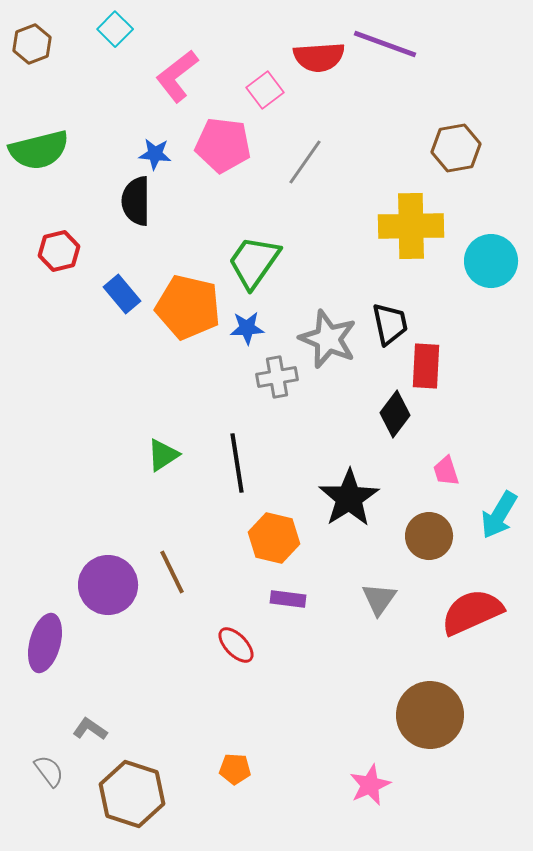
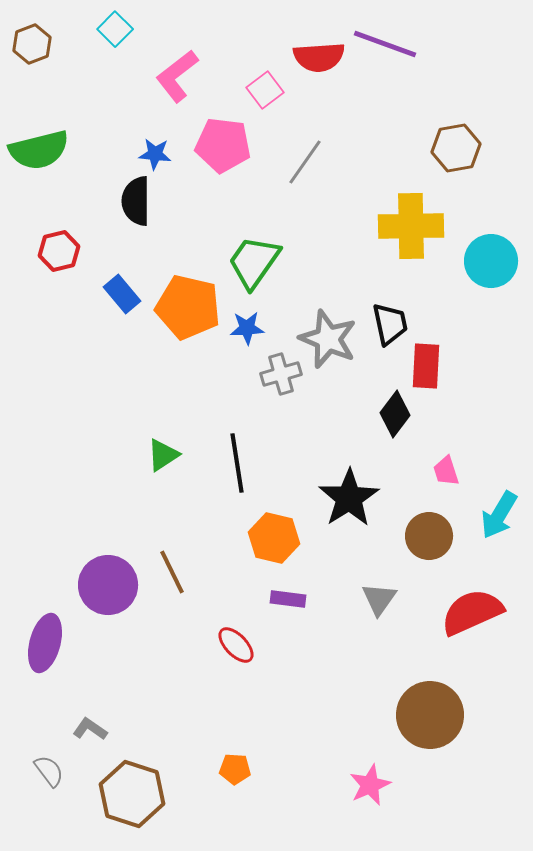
gray cross at (277, 377): moved 4 px right, 3 px up; rotated 6 degrees counterclockwise
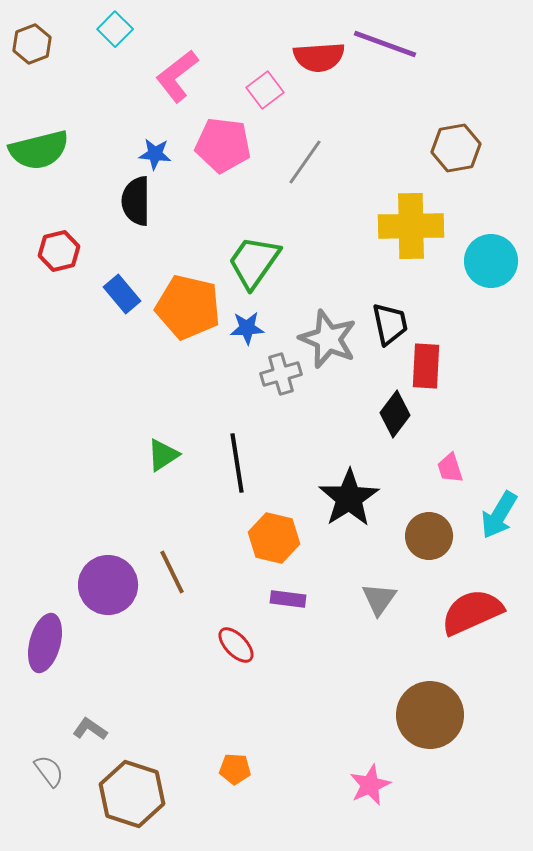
pink trapezoid at (446, 471): moved 4 px right, 3 px up
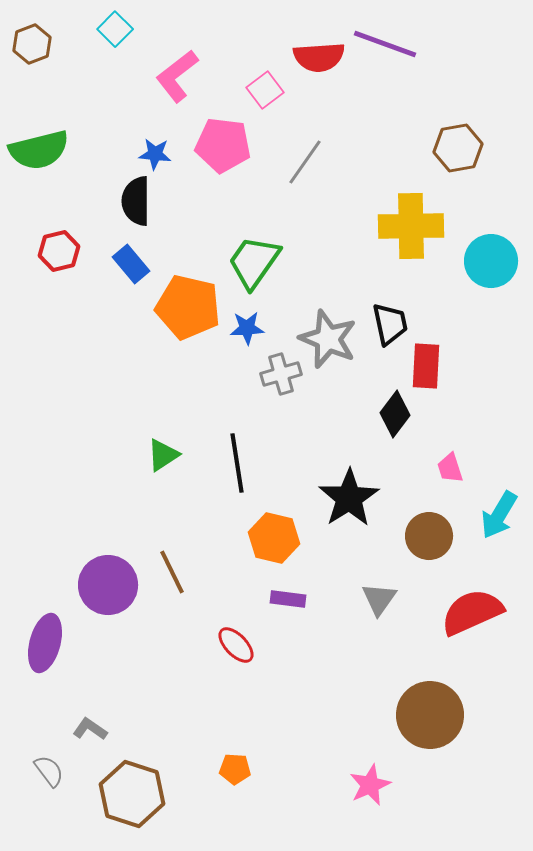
brown hexagon at (456, 148): moved 2 px right
blue rectangle at (122, 294): moved 9 px right, 30 px up
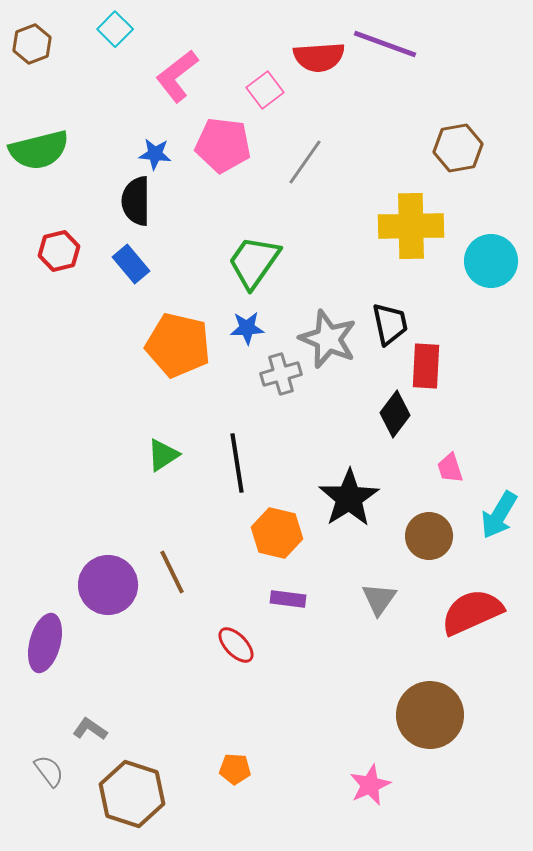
orange pentagon at (188, 307): moved 10 px left, 38 px down
orange hexagon at (274, 538): moved 3 px right, 5 px up
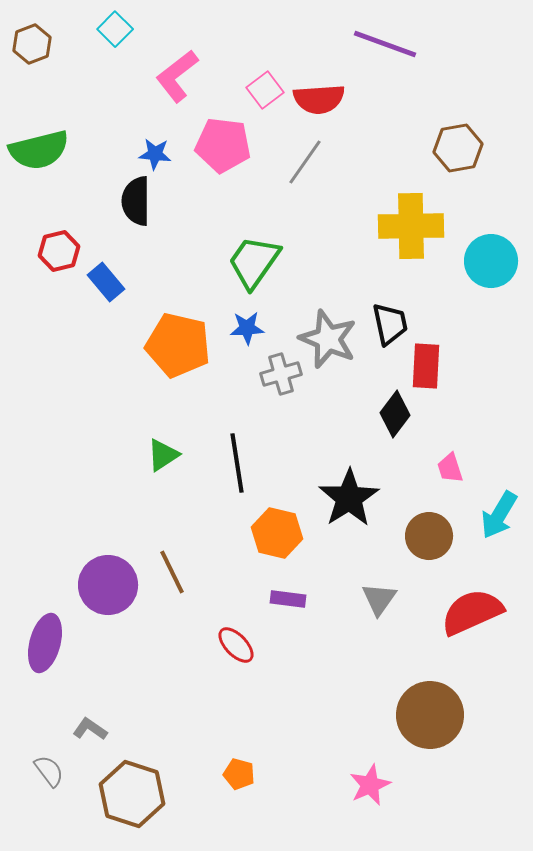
red semicircle at (319, 57): moved 42 px down
blue rectangle at (131, 264): moved 25 px left, 18 px down
orange pentagon at (235, 769): moved 4 px right, 5 px down; rotated 12 degrees clockwise
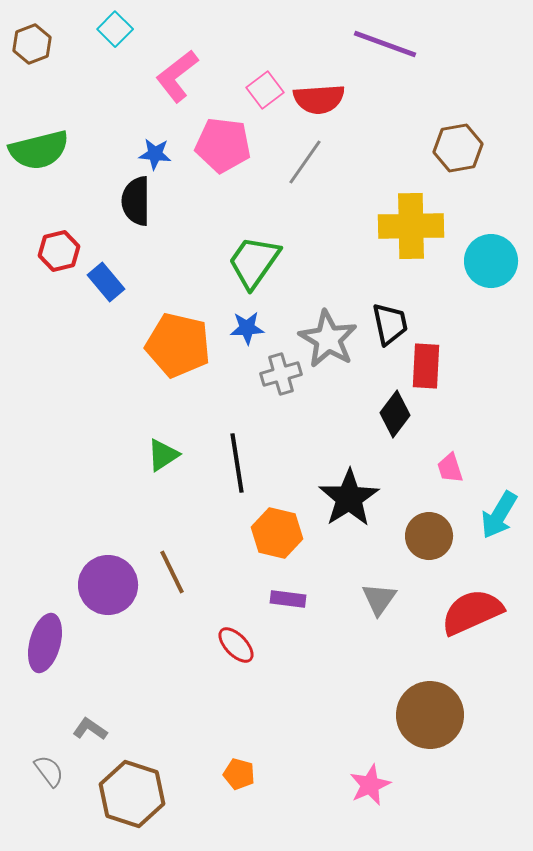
gray star at (328, 339): rotated 8 degrees clockwise
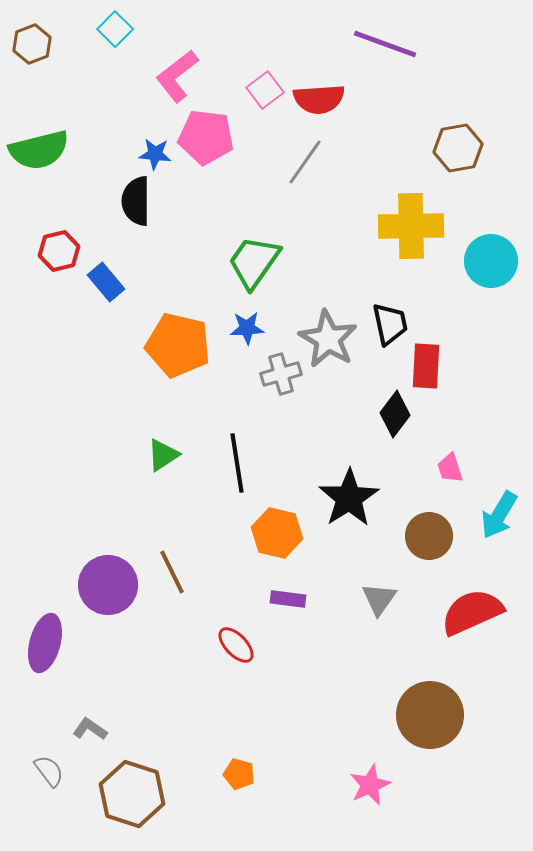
pink pentagon at (223, 145): moved 17 px left, 8 px up
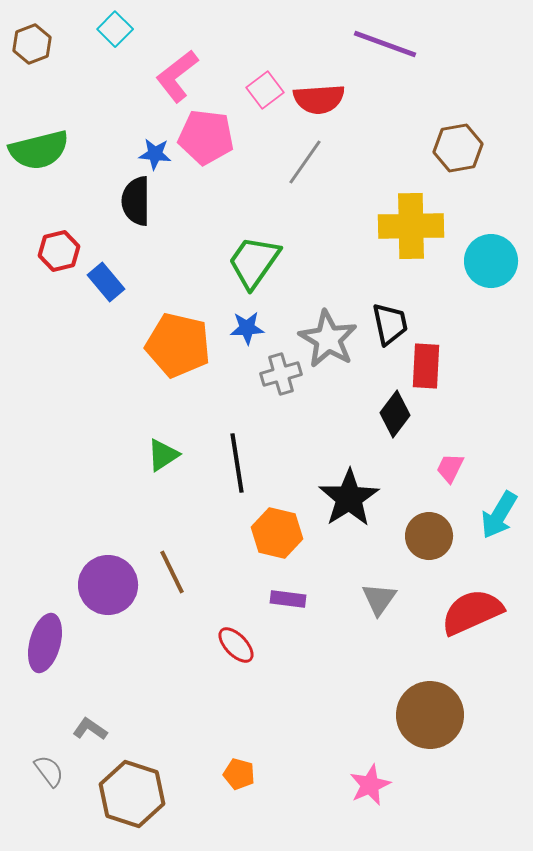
pink trapezoid at (450, 468): rotated 44 degrees clockwise
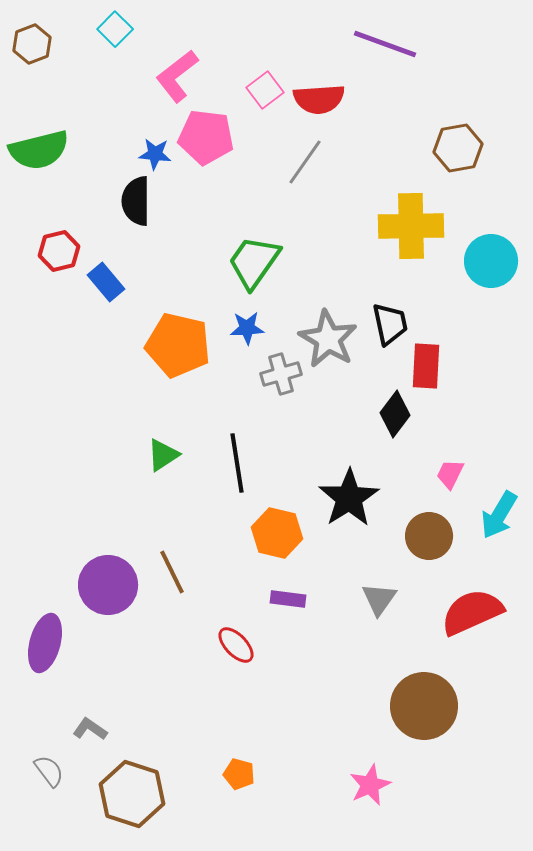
pink trapezoid at (450, 468): moved 6 px down
brown circle at (430, 715): moved 6 px left, 9 px up
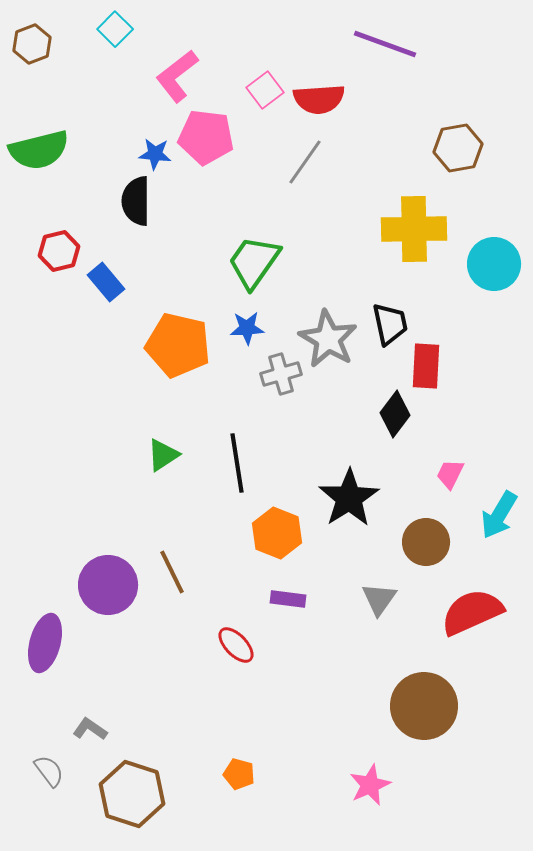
yellow cross at (411, 226): moved 3 px right, 3 px down
cyan circle at (491, 261): moved 3 px right, 3 px down
orange hexagon at (277, 533): rotated 9 degrees clockwise
brown circle at (429, 536): moved 3 px left, 6 px down
